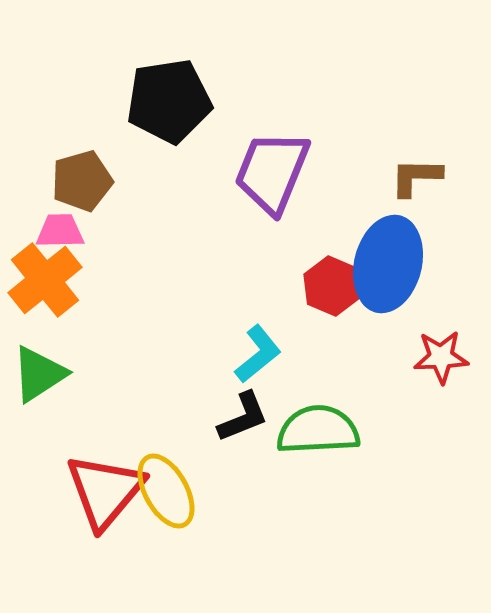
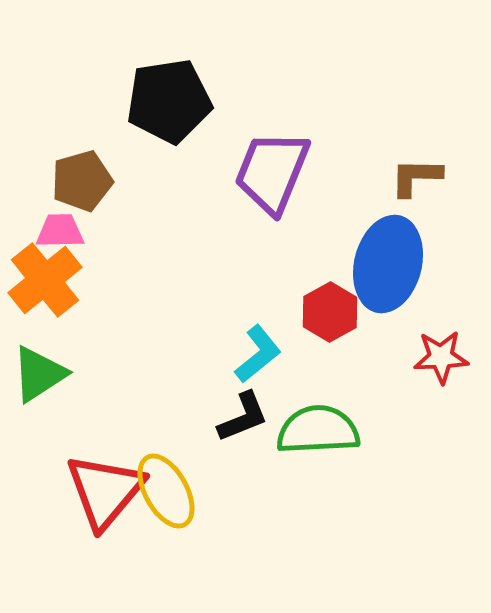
red hexagon: moved 2 px left, 26 px down; rotated 8 degrees clockwise
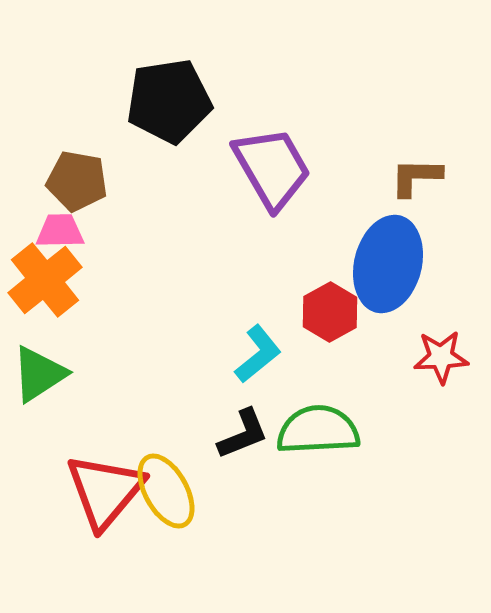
purple trapezoid: moved 4 px up; rotated 128 degrees clockwise
brown pentagon: moved 5 px left; rotated 26 degrees clockwise
black L-shape: moved 17 px down
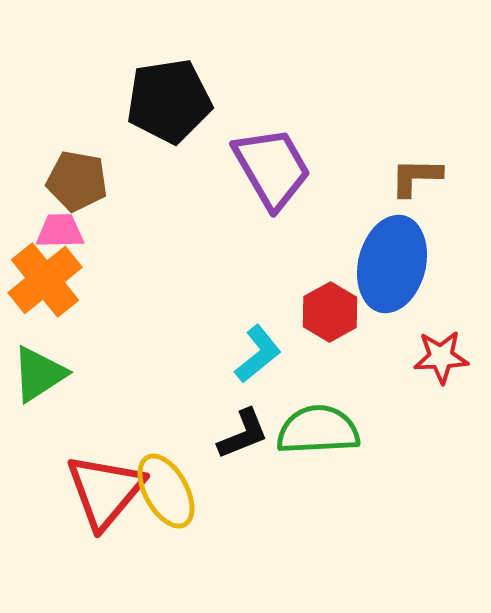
blue ellipse: moved 4 px right
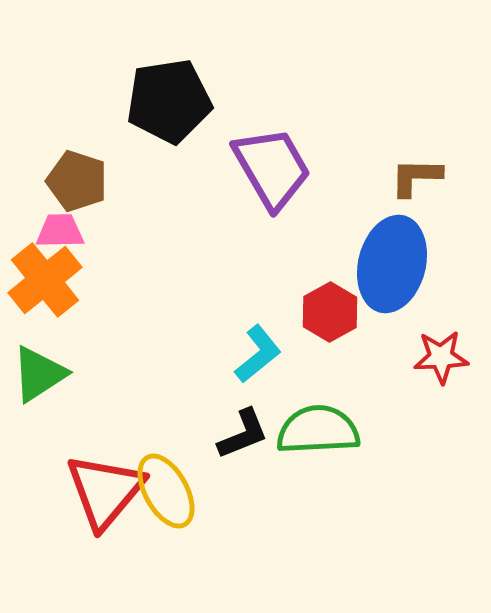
brown pentagon: rotated 8 degrees clockwise
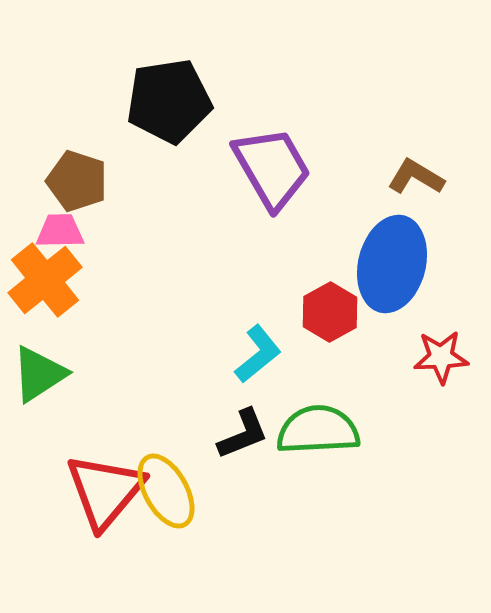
brown L-shape: rotated 30 degrees clockwise
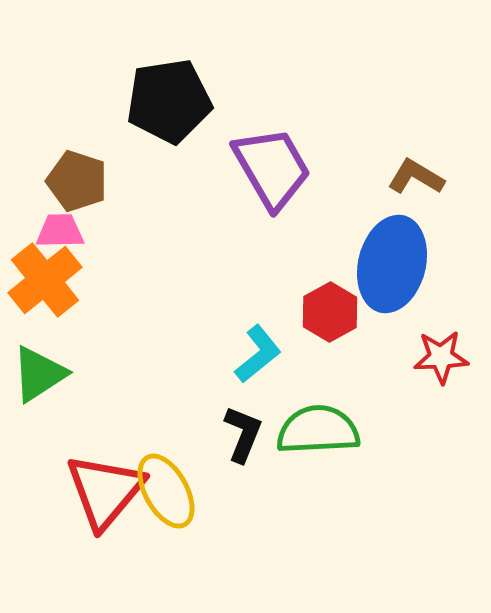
black L-shape: rotated 46 degrees counterclockwise
